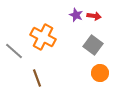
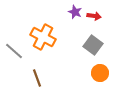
purple star: moved 1 px left, 3 px up
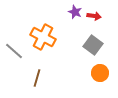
brown line: rotated 36 degrees clockwise
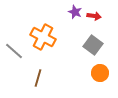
brown line: moved 1 px right
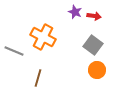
gray line: rotated 18 degrees counterclockwise
orange circle: moved 3 px left, 3 px up
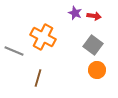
purple star: moved 1 px down
